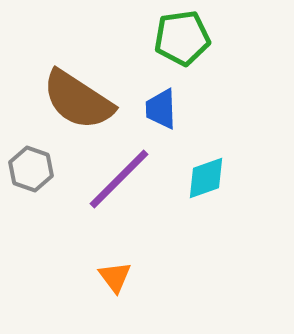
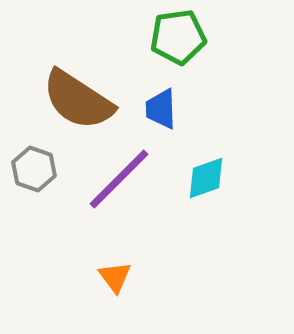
green pentagon: moved 4 px left, 1 px up
gray hexagon: moved 3 px right
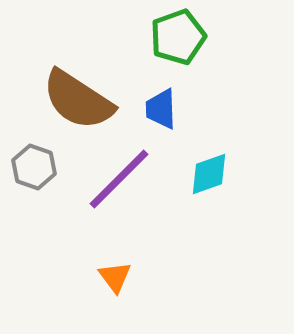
green pentagon: rotated 12 degrees counterclockwise
gray hexagon: moved 2 px up
cyan diamond: moved 3 px right, 4 px up
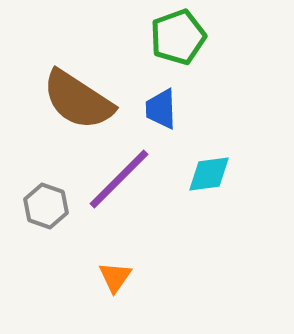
gray hexagon: moved 12 px right, 39 px down
cyan diamond: rotated 12 degrees clockwise
orange triangle: rotated 12 degrees clockwise
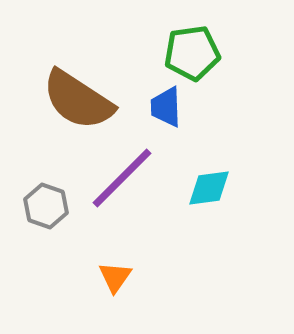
green pentagon: moved 14 px right, 16 px down; rotated 12 degrees clockwise
blue trapezoid: moved 5 px right, 2 px up
cyan diamond: moved 14 px down
purple line: moved 3 px right, 1 px up
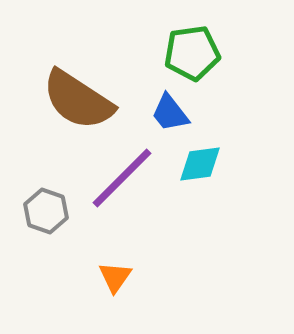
blue trapezoid: moved 4 px right, 6 px down; rotated 36 degrees counterclockwise
cyan diamond: moved 9 px left, 24 px up
gray hexagon: moved 5 px down
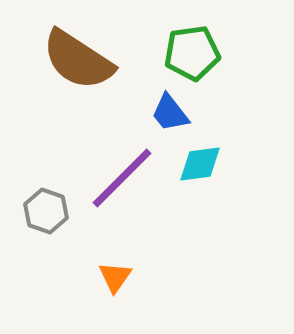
brown semicircle: moved 40 px up
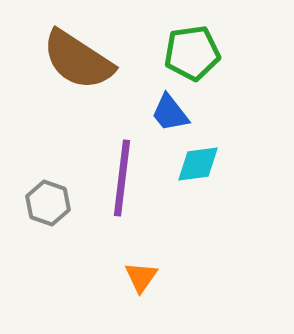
cyan diamond: moved 2 px left
purple line: rotated 38 degrees counterclockwise
gray hexagon: moved 2 px right, 8 px up
orange triangle: moved 26 px right
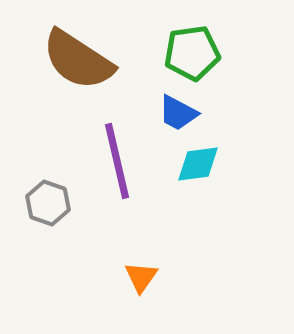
blue trapezoid: moved 8 px right; rotated 24 degrees counterclockwise
purple line: moved 5 px left, 17 px up; rotated 20 degrees counterclockwise
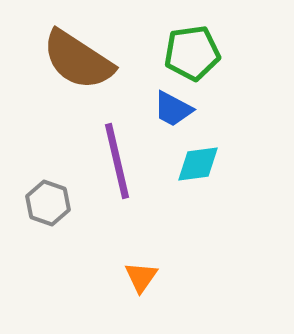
blue trapezoid: moved 5 px left, 4 px up
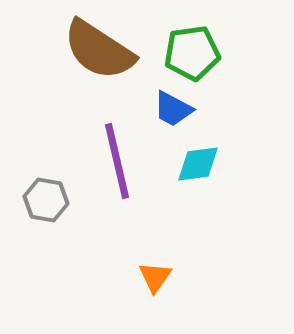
brown semicircle: moved 21 px right, 10 px up
gray hexagon: moved 2 px left, 3 px up; rotated 9 degrees counterclockwise
orange triangle: moved 14 px right
